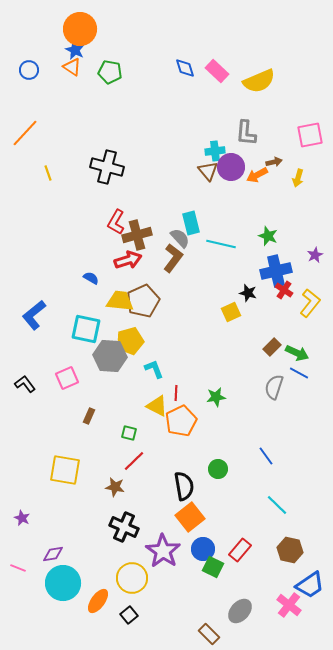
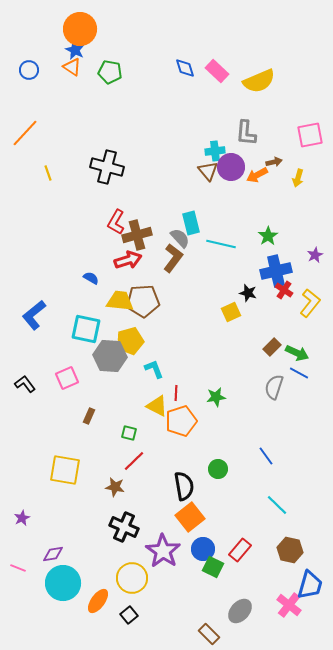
green star at (268, 236): rotated 18 degrees clockwise
brown pentagon at (143, 301): rotated 20 degrees clockwise
orange pentagon at (181, 421): rotated 8 degrees clockwise
purple star at (22, 518): rotated 21 degrees clockwise
blue trapezoid at (310, 585): rotated 40 degrees counterclockwise
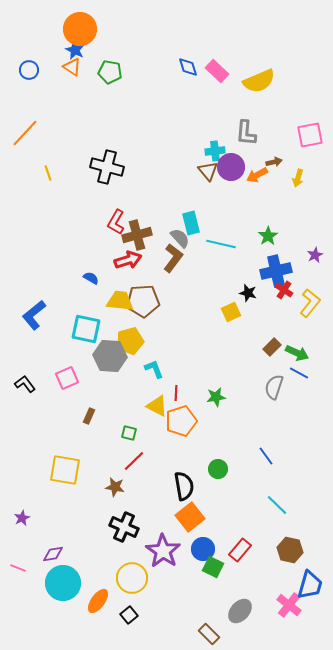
blue diamond at (185, 68): moved 3 px right, 1 px up
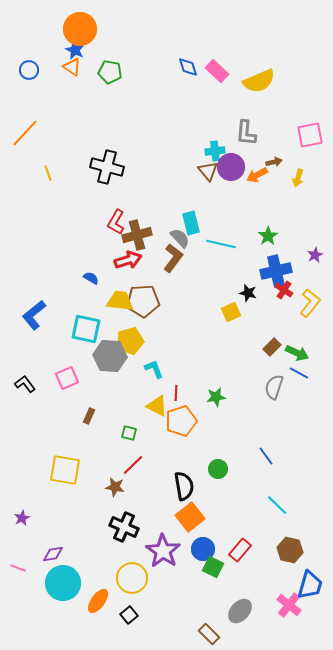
red line at (134, 461): moved 1 px left, 4 px down
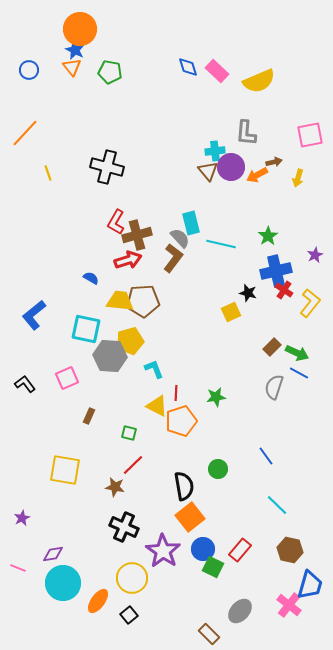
orange triangle at (72, 67): rotated 18 degrees clockwise
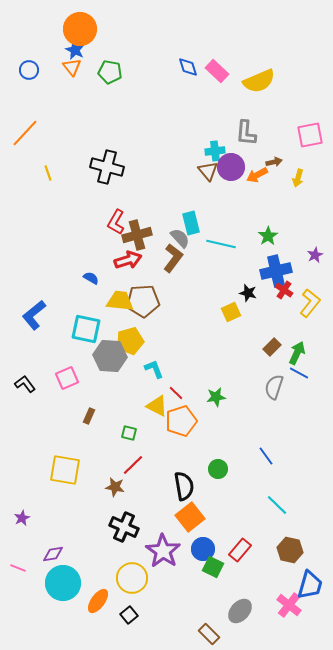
green arrow at (297, 353): rotated 90 degrees counterclockwise
red line at (176, 393): rotated 49 degrees counterclockwise
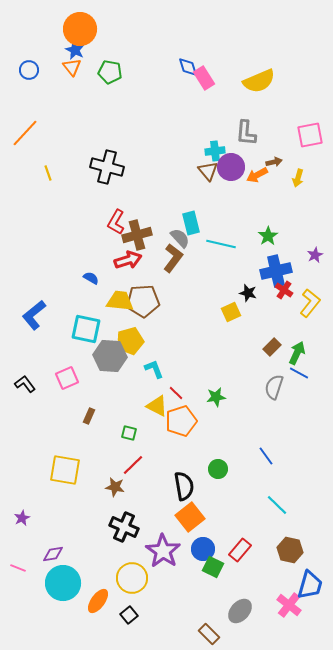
pink rectangle at (217, 71): moved 13 px left, 7 px down; rotated 15 degrees clockwise
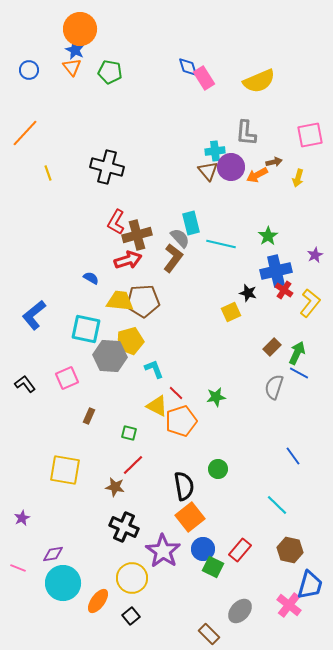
blue line at (266, 456): moved 27 px right
black square at (129, 615): moved 2 px right, 1 px down
